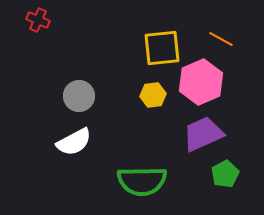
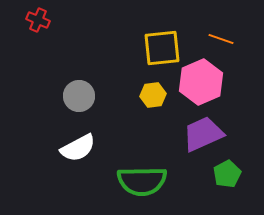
orange line: rotated 10 degrees counterclockwise
white semicircle: moved 4 px right, 6 px down
green pentagon: moved 2 px right
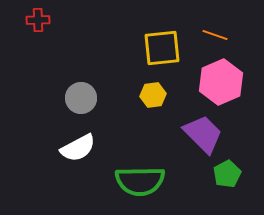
red cross: rotated 25 degrees counterclockwise
orange line: moved 6 px left, 4 px up
pink hexagon: moved 20 px right
gray circle: moved 2 px right, 2 px down
purple trapezoid: rotated 69 degrees clockwise
green semicircle: moved 2 px left
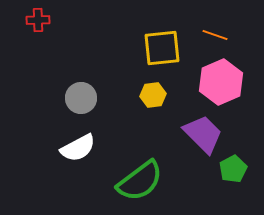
green pentagon: moved 6 px right, 5 px up
green semicircle: rotated 36 degrees counterclockwise
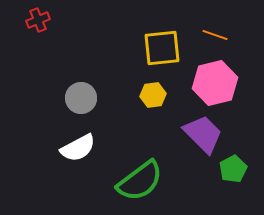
red cross: rotated 20 degrees counterclockwise
pink hexagon: moved 6 px left, 1 px down; rotated 9 degrees clockwise
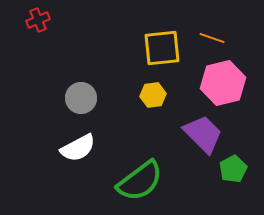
orange line: moved 3 px left, 3 px down
pink hexagon: moved 8 px right
